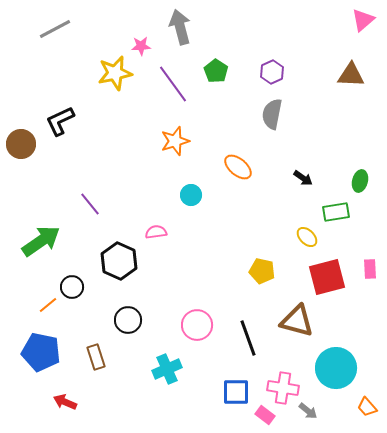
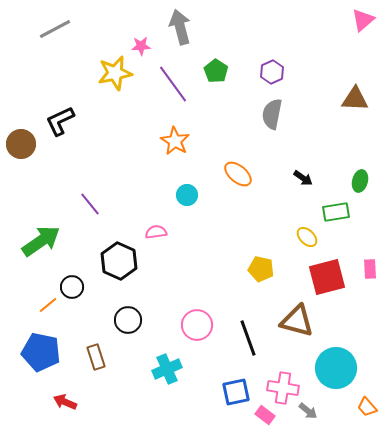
brown triangle at (351, 75): moved 4 px right, 24 px down
orange star at (175, 141): rotated 24 degrees counterclockwise
orange ellipse at (238, 167): moved 7 px down
cyan circle at (191, 195): moved 4 px left
yellow pentagon at (262, 271): moved 1 px left, 2 px up
blue square at (236, 392): rotated 12 degrees counterclockwise
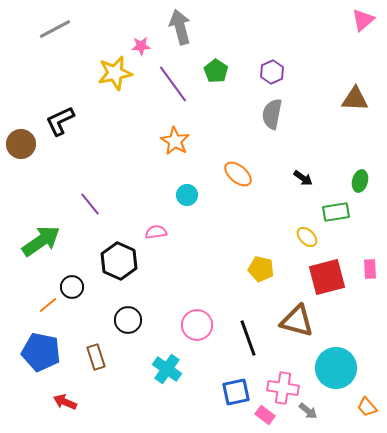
cyan cross at (167, 369): rotated 32 degrees counterclockwise
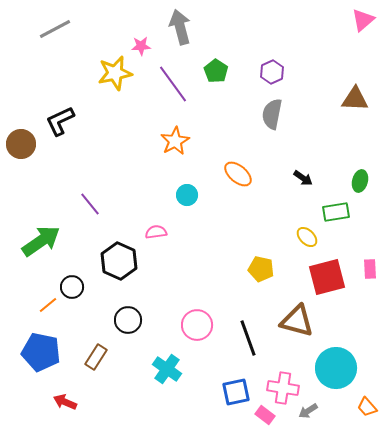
orange star at (175, 141): rotated 12 degrees clockwise
brown rectangle at (96, 357): rotated 50 degrees clockwise
gray arrow at (308, 411): rotated 108 degrees clockwise
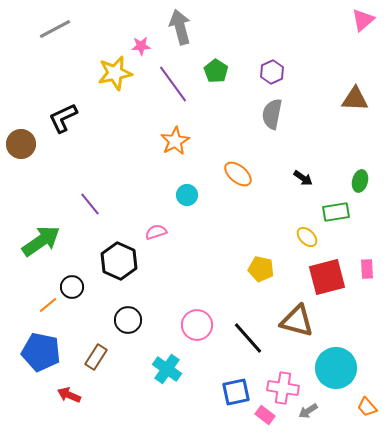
black L-shape at (60, 121): moved 3 px right, 3 px up
pink semicircle at (156, 232): rotated 10 degrees counterclockwise
pink rectangle at (370, 269): moved 3 px left
black line at (248, 338): rotated 21 degrees counterclockwise
red arrow at (65, 402): moved 4 px right, 7 px up
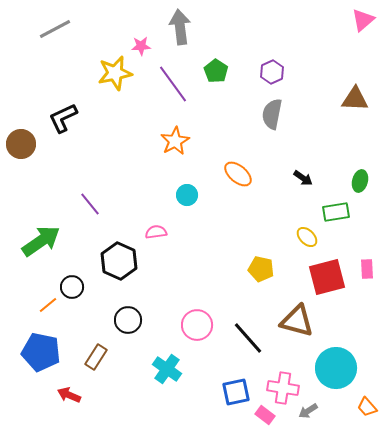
gray arrow at (180, 27): rotated 8 degrees clockwise
pink semicircle at (156, 232): rotated 10 degrees clockwise
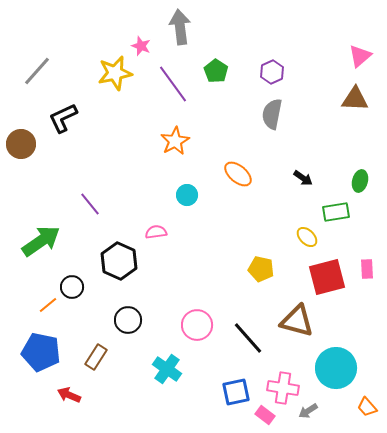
pink triangle at (363, 20): moved 3 px left, 36 px down
gray line at (55, 29): moved 18 px left, 42 px down; rotated 20 degrees counterclockwise
pink star at (141, 46): rotated 24 degrees clockwise
